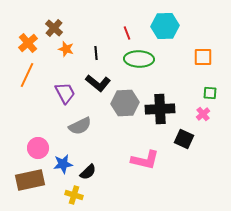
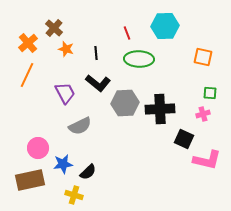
orange square: rotated 12 degrees clockwise
pink cross: rotated 24 degrees clockwise
pink L-shape: moved 62 px right
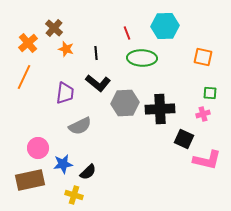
green ellipse: moved 3 px right, 1 px up
orange line: moved 3 px left, 2 px down
purple trapezoid: rotated 35 degrees clockwise
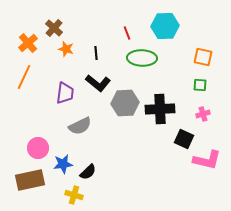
green square: moved 10 px left, 8 px up
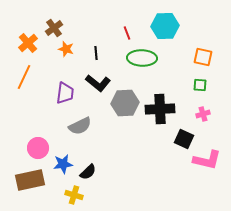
brown cross: rotated 12 degrees clockwise
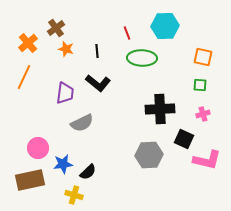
brown cross: moved 2 px right
black line: moved 1 px right, 2 px up
gray hexagon: moved 24 px right, 52 px down
gray semicircle: moved 2 px right, 3 px up
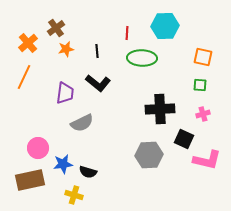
red line: rotated 24 degrees clockwise
orange star: rotated 28 degrees counterclockwise
black semicircle: rotated 60 degrees clockwise
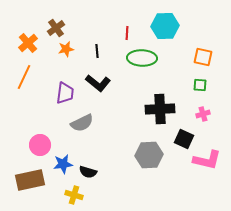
pink circle: moved 2 px right, 3 px up
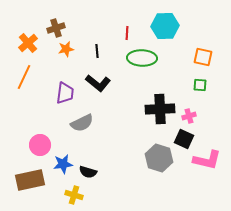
brown cross: rotated 18 degrees clockwise
pink cross: moved 14 px left, 2 px down
gray hexagon: moved 10 px right, 3 px down; rotated 20 degrees clockwise
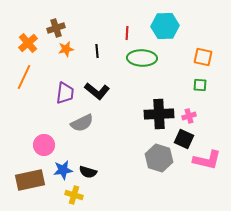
black L-shape: moved 1 px left, 8 px down
black cross: moved 1 px left, 5 px down
pink circle: moved 4 px right
blue star: moved 6 px down
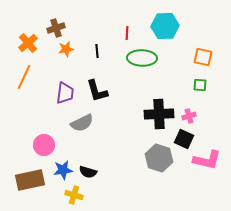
black L-shape: rotated 35 degrees clockwise
